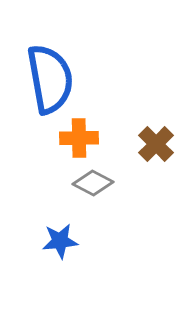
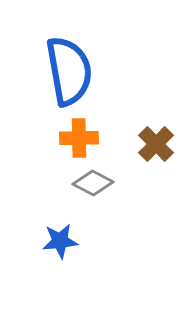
blue semicircle: moved 19 px right, 8 px up
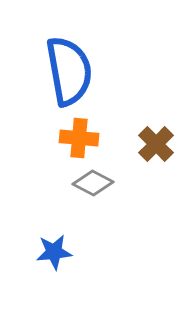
orange cross: rotated 6 degrees clockwise
blue star: moved 6 px left, 11 px down
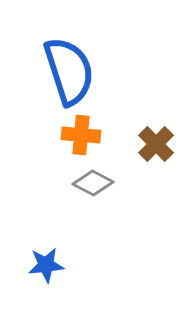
blue semicircle: rotated 8 degrees counterclockwise
orange cross: moved 2 px right, 3 px up
blue star: moved 8 px left, 13 px down
